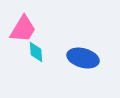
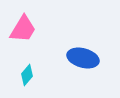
cyan diamond: moved 9 px left, 23 px down; rotated 45 degrees clockwise
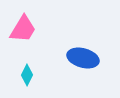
cyan diamond: rotated 15 degrees counterclockwise
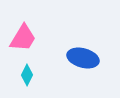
pink trapezoid: moved 9 px down
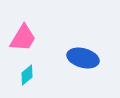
cyan diamond: rotated 25 degrees clockwise
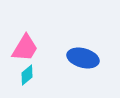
pink trapezoid: moved 2 px right, 10 px down
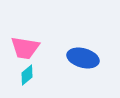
pink trapezoid: rotated 68 degrees clockwise
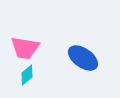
blue ellipse: rotated 20 degrees clockwise
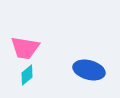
blue ellipse: moved 6 px right, 12 px down; rotated 20 degrees counterclockwise
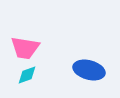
cyan diamond: rotated 20 degrees clockwise
